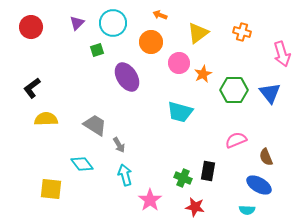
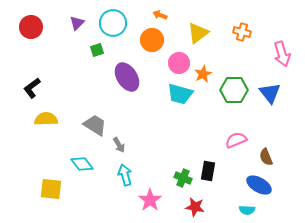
orange circle: moved 1 px right, 2 px up
cyan trapezoid: moved 18 px up
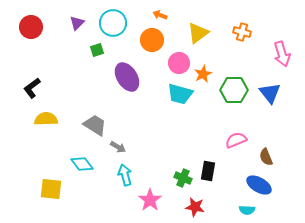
gray arrow: moved 1 px left, 2 px down; rotated 28 degrees counterclockwise
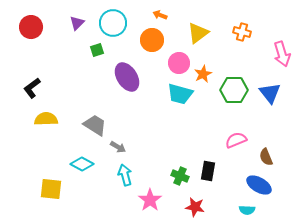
cyan diamond: rotated 25 degrees counterclockwise
green cross: moved 3 px left, 2 px up
